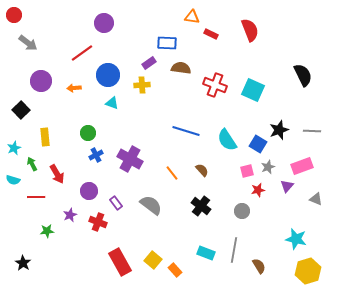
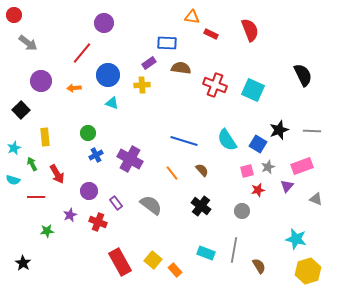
red line at (82, 53): rotated 15 degrees counterclockwise
blue line at (186, 131): moved 2 px left, 10 px down
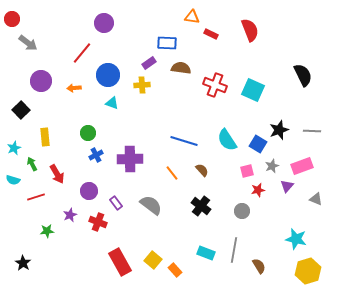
red circle at (14, 15): moved 2 px left, 4 px down
purple cross at (130, 159): rotated 30 degrees counterclockwise
gray star at (268, 167): moved 4 px right, 1 px up
red line at (36, 197): rotated 18 degrees counterclockwise
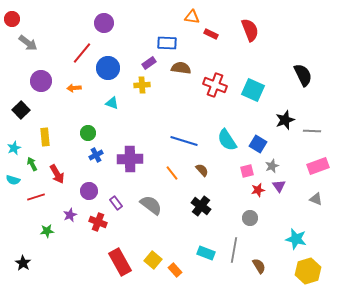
blue circle at (108, 75): moved 7 px up
black star at (279, 130): moved 6 px right, 10 px up
pink rectangle at (302, 166): moved 16 px right
purple triangle at (287, 186): moved 8 px left; rotated 16 degrees counterclockwise
gray circle at (242, 211): moved 8 px right, 7 px down
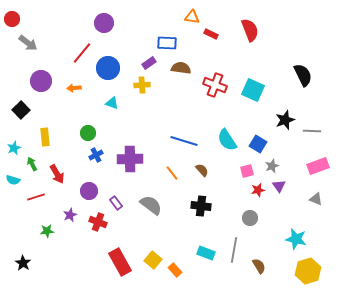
black cross at (201, 206): rotated 30 degrees counterclockwise
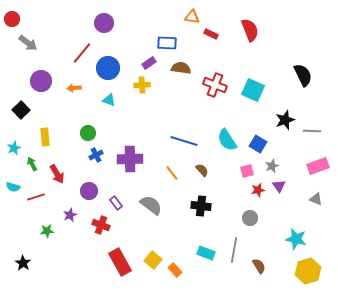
cyan triangle at (112, 103): moved 3 px left, 3 px up
cyan semicircle at (13, 180): moved 7 px down
red cross at (98, 222): moved 3 px right, 3 px down
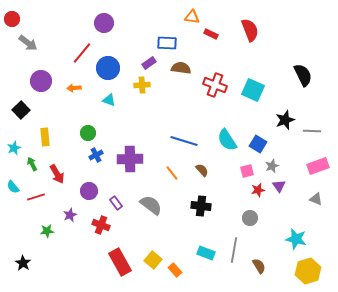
cyan semicircle at (13, 187): rotated 32 degrees clockwise
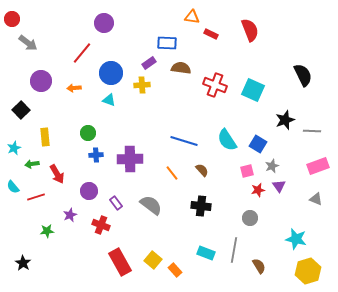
blue circle at (108, 68): moved 3 px right, 5 px down
blue cross at (96, 155): rotated 24 degrees clockwise
green arrow at (32, 164): rotated 72 degrees counterclockwise
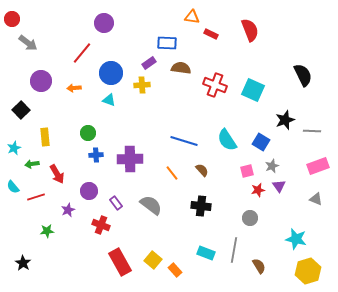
blue square at (258, 144): moved 3 px right, 2 px up
purple star at (70, 215): moved 2 px left, 5 px up
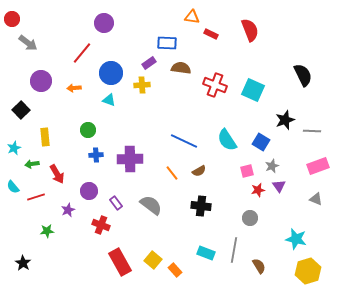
green circle at (88, 133): moved 3 px up
blue line at (184, 141): rotated 8 degrees clockwise
brown semicircle at (202, 170): moved 3 px left, 1 px down; rotated 104 degrees clockwise
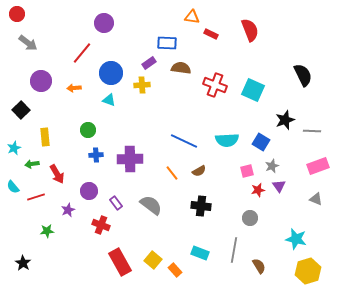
red circle at (12, 19): moved 5 px right, 5 px up
cyan semicircle at (227, 140): rotated 60 degrees counterclockwise
cyan rectangle at (206, 253): moved 6 px left
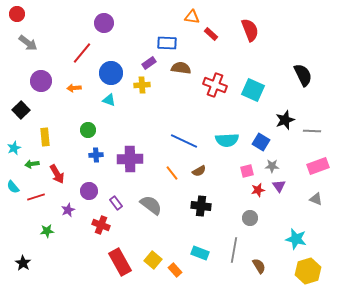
red rectangle at (211, 34): rotated 16 degrees clockwise
gray star at (272, 166): rotated 24 degrees clockwise
